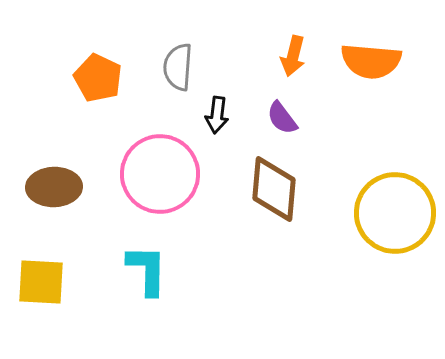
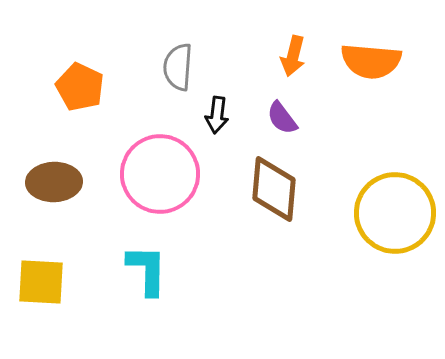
orange pentagon: moved 18 px left, 9 px down
brown ellipse: moved 5 px up
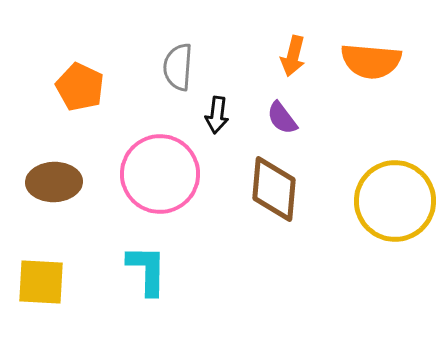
yellow circle: moved 12 px up
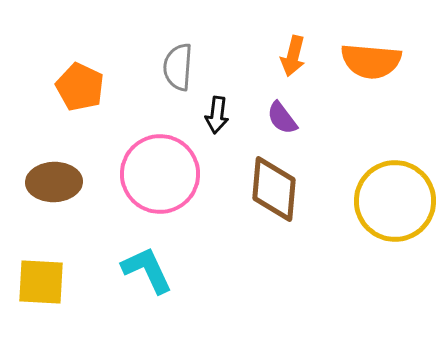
cyan L-shape: rotated 26 degrees counterclockwise
